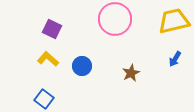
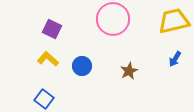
pink circle: moved 2 px left
brown star: moved 2 px left, 2 px up
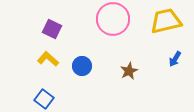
yellow trapezoid: moved 8 px left
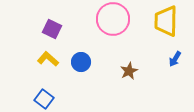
yellow trapezoid: rotated 76 degrees counterclockwise
blue circle: moved 1 px left, 4 px up
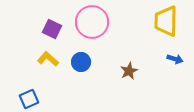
pink circle: moved 21 px left, 3 px down
blue arrow: rotated 105 degrees counterclockwise
blue square: moved 15 px left; rotated 30 degrees clockwise
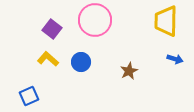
pink circle: moved 3 px right, 2 px up
purple square: rotated 12 degrees clockwise
blue square: moved 3 px up
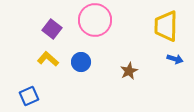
yellow trapezoid: moved 5 px down
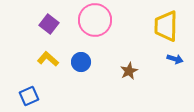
purple square: moved 3 px left, 5 px up
